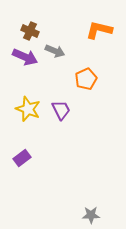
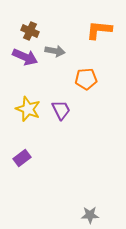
orange L-shape: rotated 8 degrees counterclockwise
gray arrow: rotated 12 degrees counterclockwise
orange pentagon: rotated 20 degrees clockwise
gray star: moved 1 px left
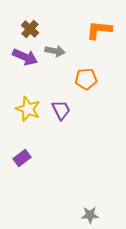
brown cross: moved 2 px up; rotated 18 degrees clockwise
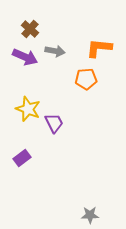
orange L-shape: moved 18 px down
purple trapezoid: moved 7 px left, 13 px down
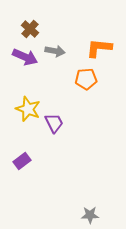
purple rectangle: moved 3 px down
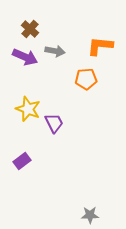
orange L-shape: moved 1 px right, 2 px up
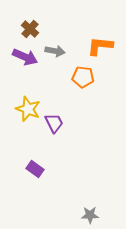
orange pentagon: moved 3 px left, 2 px up; rotated 10 degrees clockwise
purple rectangle: moved 13 px right, 8 px down; rotated 72 degrees clockwise
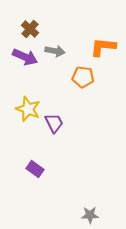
orange L-shape: moved 3 px right, 1 px down
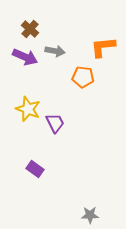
orange L-shape: rotated 12 degrees counterclockwise
purple trapezoid: moved 1 px right
